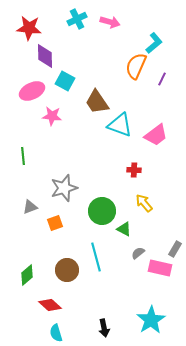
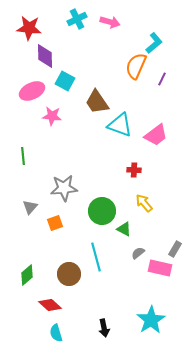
gray star: rotated 12 degrees clockwise
gray triangle: rotated 28 degrees counterclockwise
brown circle: moved 2 px right, 4 px down
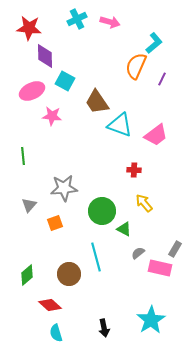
gray triangle: moved 1 px left, 2 px up
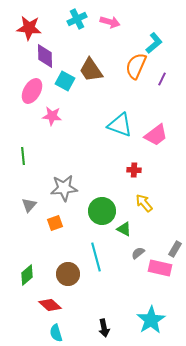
pink ellipse: rotated 35 degrees counterclockwise
brown trapezoid: moved 6 px left, 32 px up
brown circle: moved 1 px left
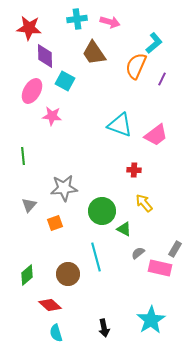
cyan cross: rotated 18 degrees clockwise
brown trapezoid: moved 3 px right, 17 px up
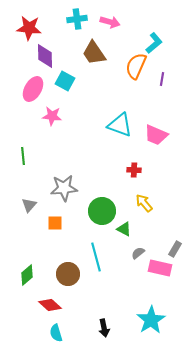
purple line: rotated 16 degrees counterclockwise
pink ellipse: moved 1 px right, 2 px up
pink trapezoid: rotated 60 degrees clockwise
orange square: rotated 21 degrees clockwise
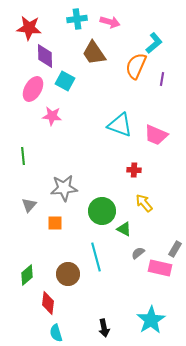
red diamond: moved 2 px left, 2 px up; rotated 55 degrees clockwise
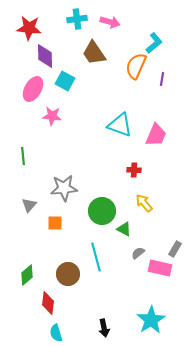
pink trapezoid: rotated 90 degrees counterclockwise
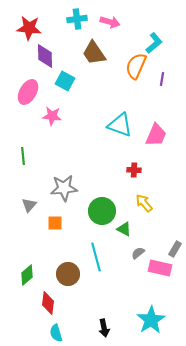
pink ellipse: moved 5 px left, 3 px down
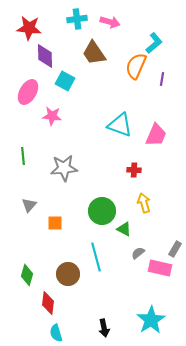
gray star: moved 20 px up
yellow arrow: rotated 24 degrees clockwise
green diamond: rotated 35 degrees counterclockwise
